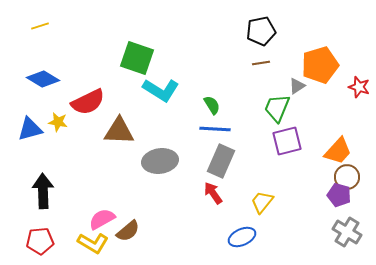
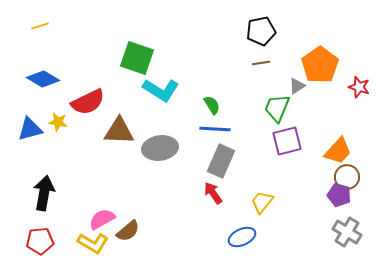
orange pentagon: rotated 18 degrees counterclockwise
gray ellipse: moved 13 px up
black arrow: moved 1 px right, 2 px down; rotated 12 degrees clockwise
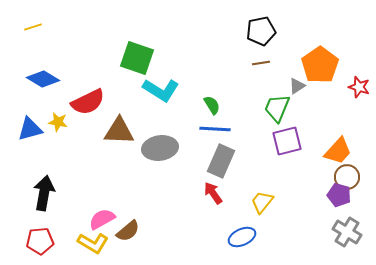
yellow line: moved 7 px left, 1 px down
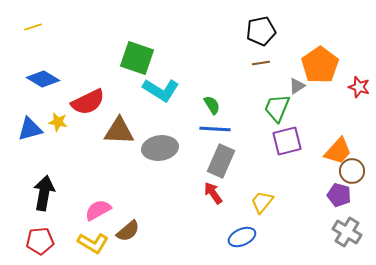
brown circle: moved 5 px right, 6 px up
pink semicircle: moved 4 px left, 9 px up
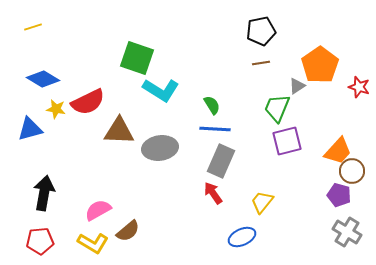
yellow star: moved 2 px left, 13 px up
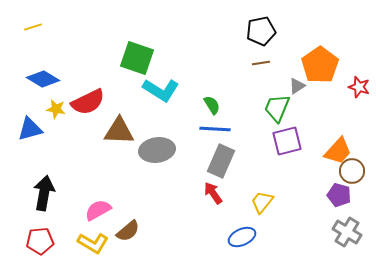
gray ellipse: moved 3 px left, 2 px down
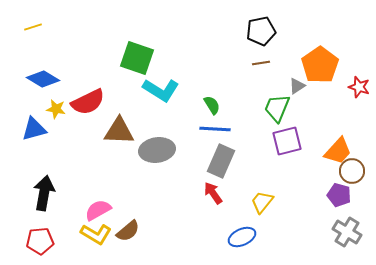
blue triangle: moved 4 px right
yellow L-shape: moved 3 px right, 9 px up
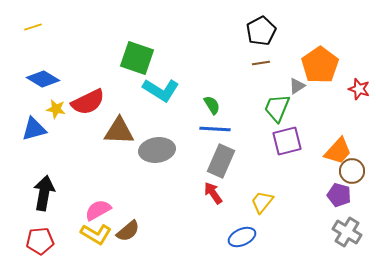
black pentagon: rotated 16 degrees counterclockwise
red star: moved 2 px down
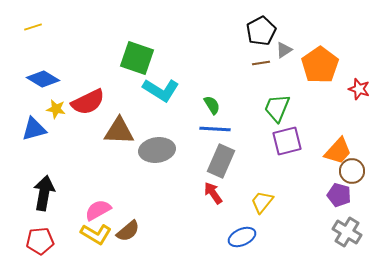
gray triangle: moved 13 px left, 36 px up
